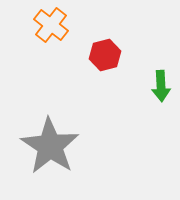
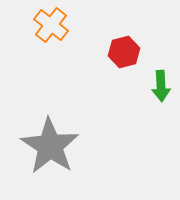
red hexagon: moved 19 px right, 3 px up
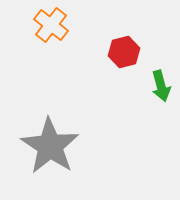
green arrow: rotated 12 degrees counterclockwise
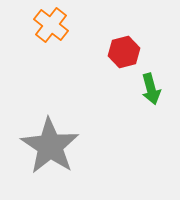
green arrow: moved 10 px left, 3 px down
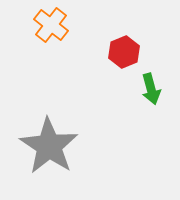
red hexagon: rotated 8 degrees counterclockwise
gray star: moved 1 px left
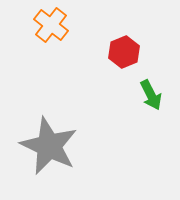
green arrow: moved 6 px down; rotated 12 degrees counterclockwise
gray star: rotated 8 degrees counterclockwise
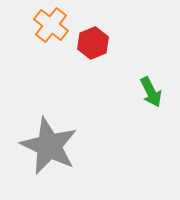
red hexagon: moved 31 px left, 9 px up
green arrow: moved 3 px up
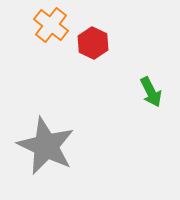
red hexagon: rotated 12 degrees counterclockwise
gray star: moved 3 px left
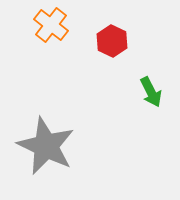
red hexagon: moved 19 px right, 2 px up
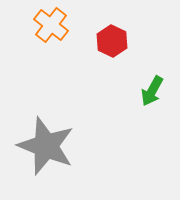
green arrow: moved 1 px right, 1 px up; rotated 56 degrees clockwise
gray star: rotated 4 degrees counterclockwise
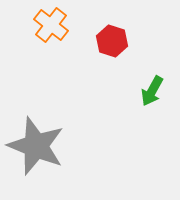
red hexagon: rotated 8 degrees counterclockwise
gray star: moved 10 px left
